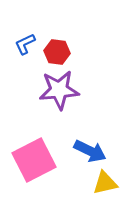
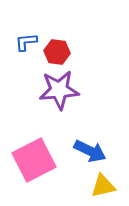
blue L-shape: moved 1 px right, 2 px up; rotated 20 degrees clockwise
yellow triangle: moved 2 px left, 3 px down
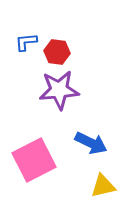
blue arrow: moved 1 px right, 8 px up
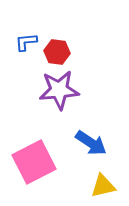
blue arrow: rotated 8 degrees clockwise
pink square: moved 2 px down
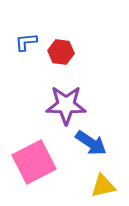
red hexagon: moved 4 px right
purple star: moved 7 px right, 15 px down; rotated 6 degrees clockwise
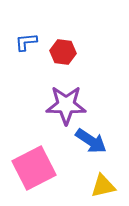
red hexagon: moved 2 px right
blue arrow: moved 2 px up
pink square: moved 6 px down
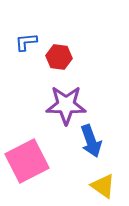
red hexagon: moved 4 px left, 5 px down
blue arrow: rotated 36 degrees clockwise
pink square: moved 7 px left, 7 px up
yellow triangle: rotated 48 degrees clockwise
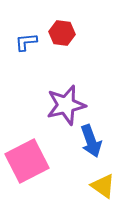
red hexagon: moved 3 px right, 24 px up
purple star: rotated 15 degrees counterclockwise
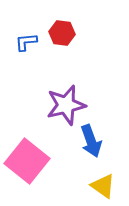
pink square: rotated 24 degrees counterclockwise
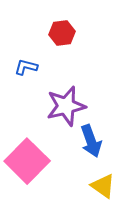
red hexagon: rotated 15 degrees counterclockwise
blue L-shape: moved 25 px down; rotated 20 degrees clockwise
purple star: moved 1 px down
pink square: rotated 6 degrees clockwise
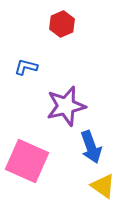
red hexagon: moved 9 px up; rotated 15 degrees counterclockwise
blue arrow: moved 6 px down
pink square: rotated 21 degrees counterclockwise
